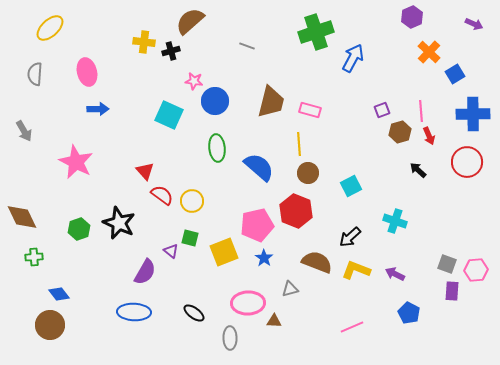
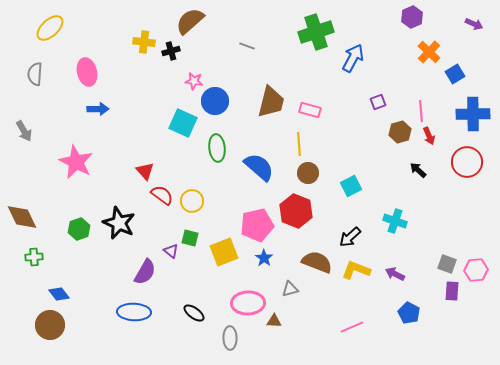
purple square at (382, 110): moved 4 px left, 8 px up
cyan square at (169, 115): moved 14 px right, 8 px down
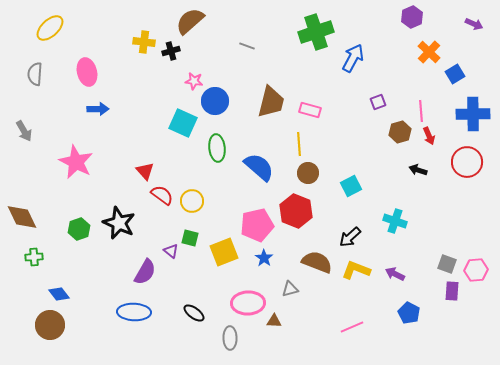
black arrow at (418, 170): rotated 24 degrees counterclockwise
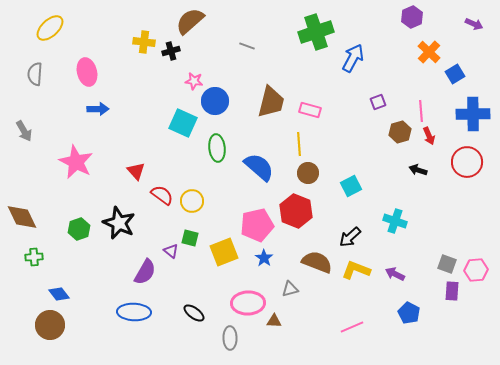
red triangle at (145, 171): moved 9 px left
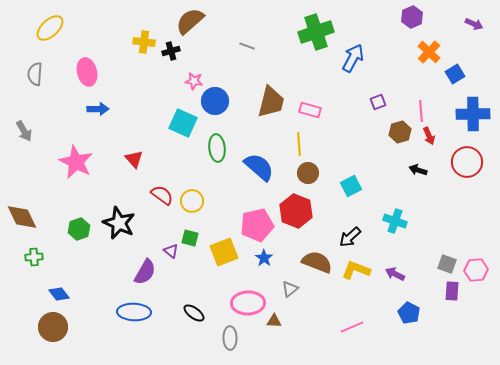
red triangle at (136, 171): moved 2 px left, 12 px up
gray triangle at (290, 289): rotated 24 degrees counterclockwise
brown circle at (50, 325): moved 3 px right, 2 px down
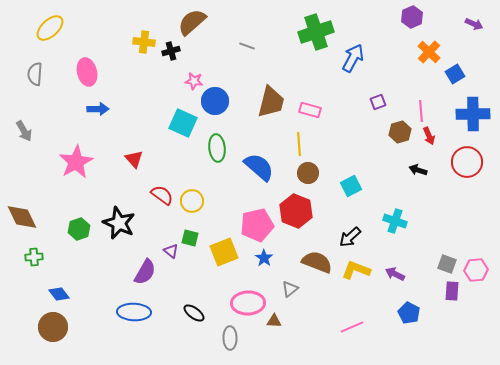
brown semicircle at (190, 21): moved 2 px right, 1 px down
pink star at (76, 162): rotated 16 degrees clockwise
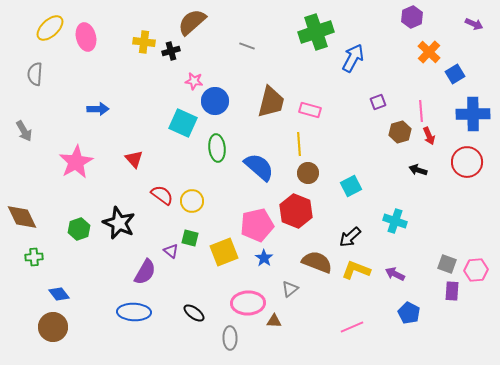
pink ellipse at (87, 72): moved 1 px left, 35 px up
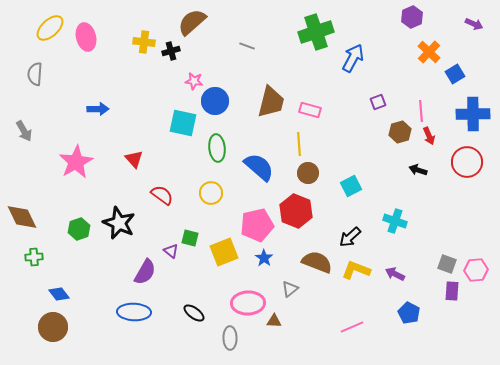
cyan square at (183, 123): rotated 12 degrees counterclockwise
yellow circle at (192, 201): moved 19 px right, 8 px up
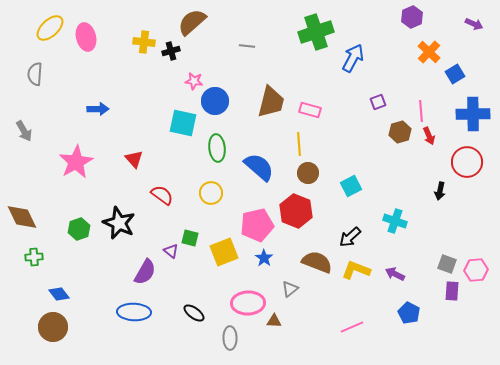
gray line at (247, 46): rotated 14 degrees counterclockwise
black arrow at (418, 170): moved 22 px right, 21 px down; rotated 96 degrees counterclockwise
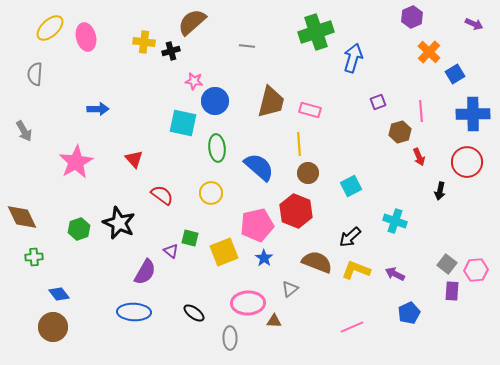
blue arrow at (353, 58): rotated 12 degrees counterclockwise
red arrow at (429, 136): moved 10 px left, 21 px down
gray square at (447, 264): rotated 18 degrees clockwise
blue pentagon at (409, 313): rotated 20 degrees clockwise
